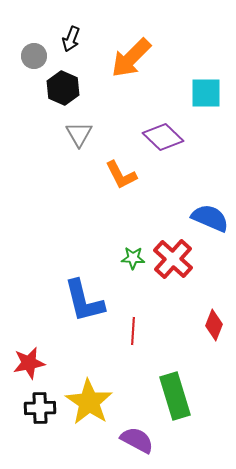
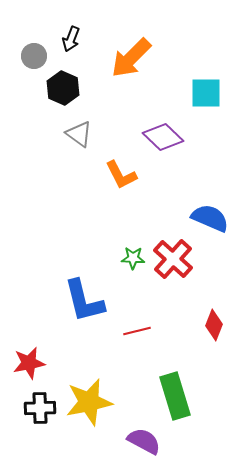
gray triangle: rotated 24 degrees counterclockwise
red line: moved 4 px right; rotated 72 degrees clockwise
yellow star: rotated 27 degrees clockwise
purple semicircle: moved 7 px right, 1 px down
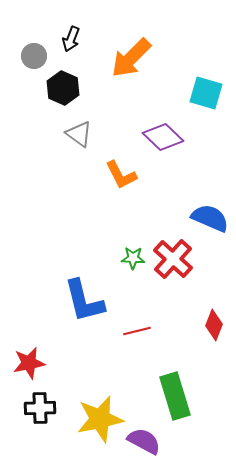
cyan square: rotated 16 degrees clockwise
yellow star: moved 11 px right, 17 px down
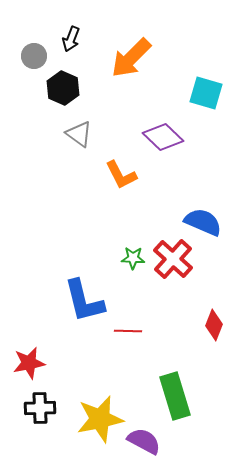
blue semicircle: moved 7 px left, 4 px down
red line: moved 9 px left; rotated 16 degrees clockwise
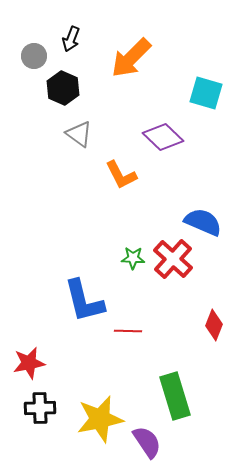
purple semicircle: moved 3 px right, 1 px down; rotated 28 degrees clockwise
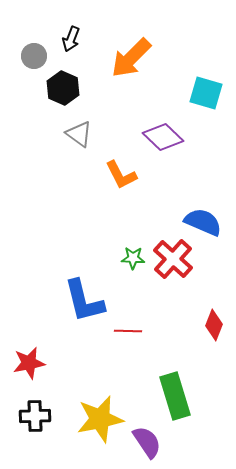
black cross: moved 5 px left, 8 px down
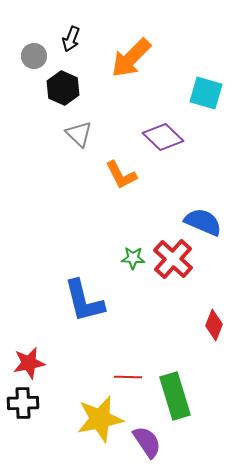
gray triangle: rotated 8 degrees clockwise
red line: moved 46 px down
black cross: moved 12 px left, 13 px up
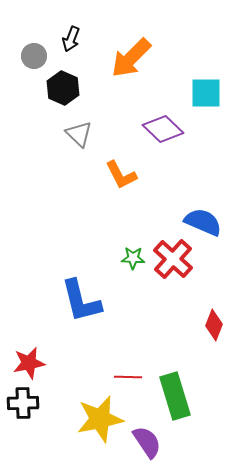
cyan square: rotated 16 degrees counterclockwise
purple diamond: moved 8 px up
blue L-shape: moved 3 px left
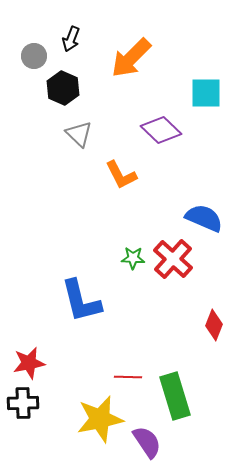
purple diamond: moved 2 px left, 1 px down
blue semicircle: moved 1 px right, 4 px up
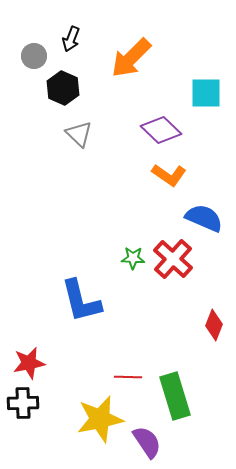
orange L-shape: moved 48 px right; rotated 28 degrees counterclockwise
